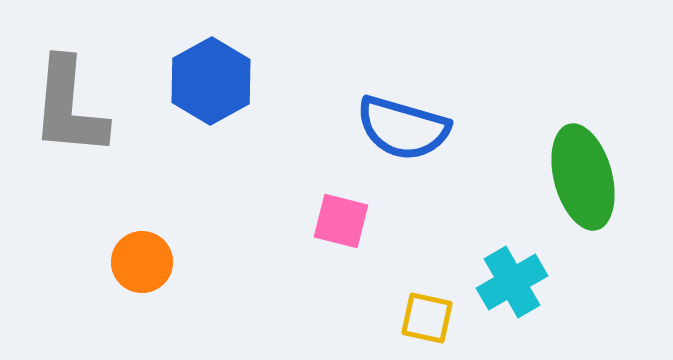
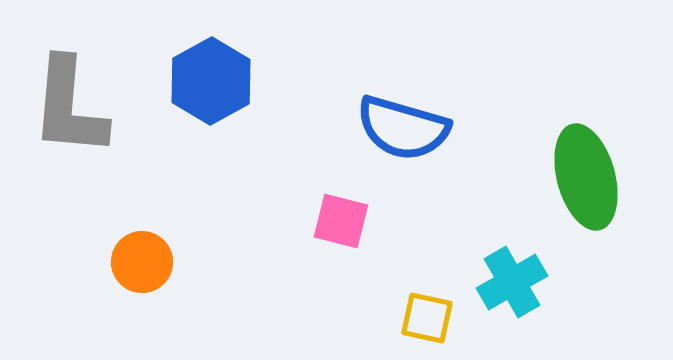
green ellipse: moved 3 px right
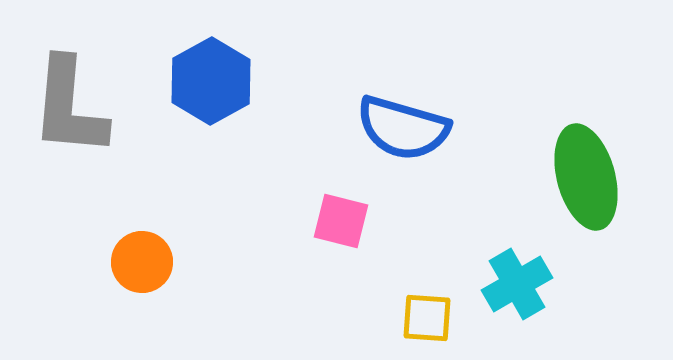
cyan cross: moved 5 px right, 2 px down
yellow square: rotated 8 degrees counterclockwise
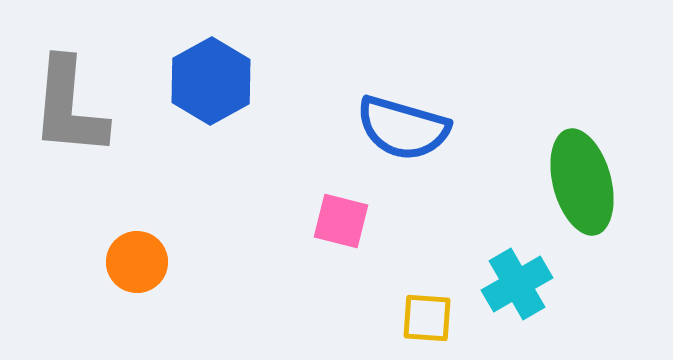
green ellipse: moved 4 px left, 5 px down
orange circle: moved 5 px left
